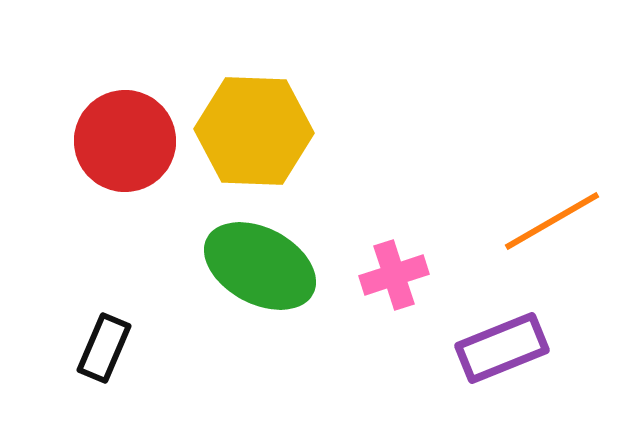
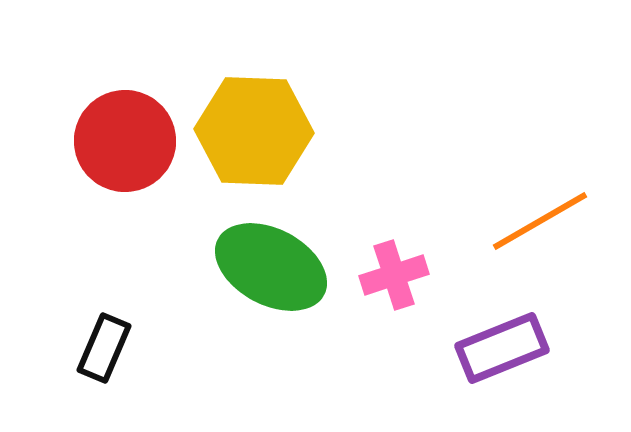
orange line: moved 12 px left
green ellipse: moved 11 px right, 1 px down
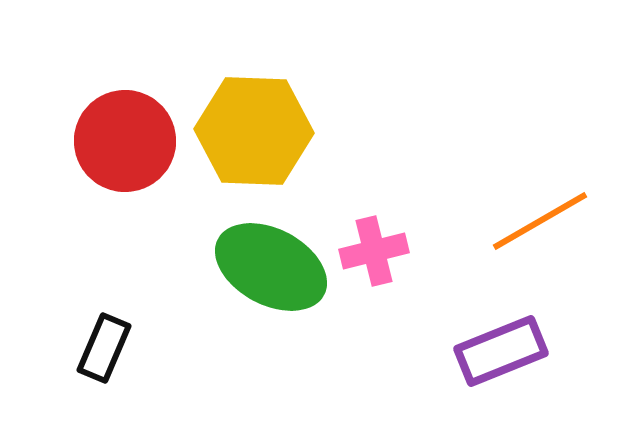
pink cross: moved 20 px left, 24 px up; rotated 4 degrees clockwise
purple rectangle: moved 1 px left, 3 px down
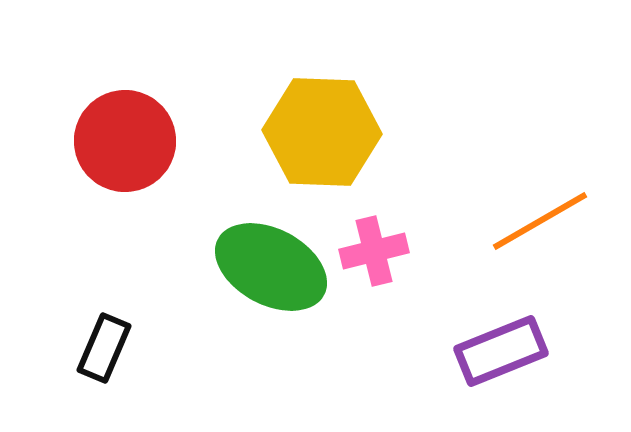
yellow hexagon: moved 68 px right, 1 px down
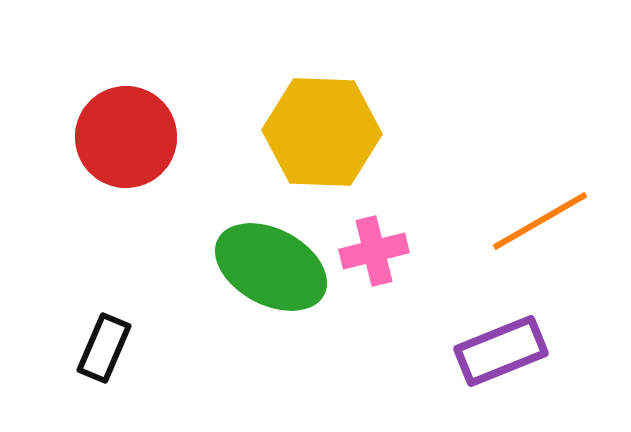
red circle: moved 1 px right, 4 px up
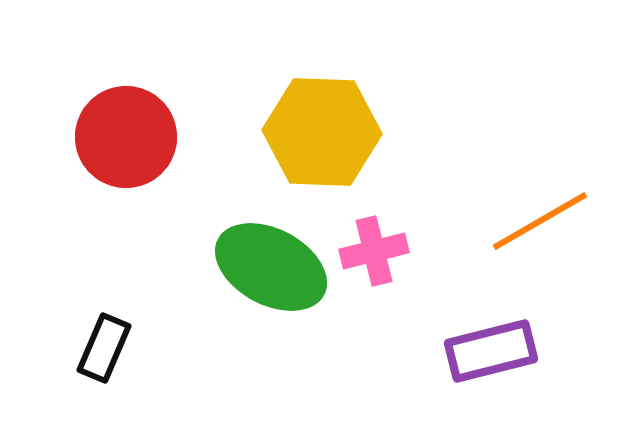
purple rectangle: moved 10 px left; rotated 8 degrees clockwise
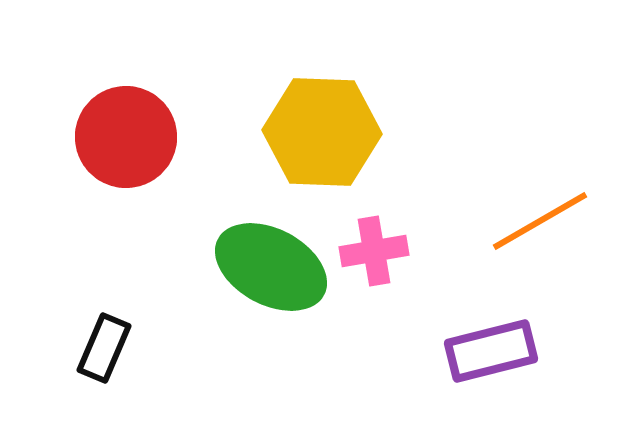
pink cross: rotated 4 degrees clockwise
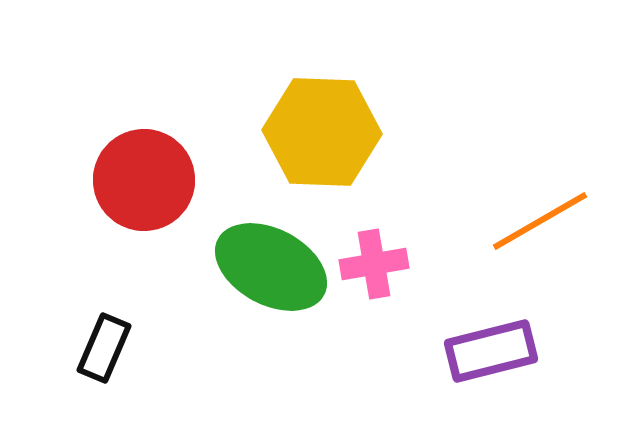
red circle: moved 18 px right, 43 px down
pink cross: moved 13 px down
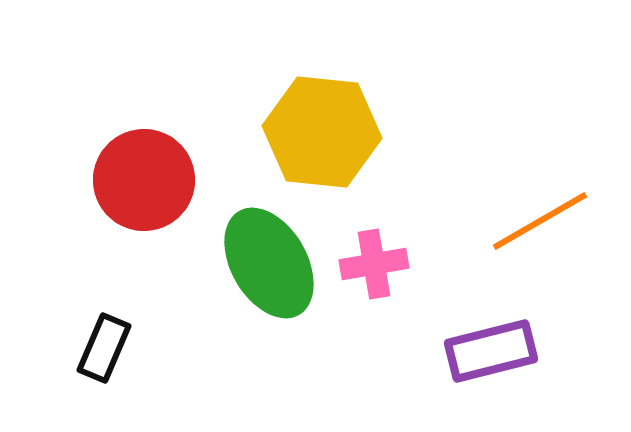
yellow hexagon: rotated 4 degrees clockwise
green ellipse: moved 2 px left, 4 px up; rotated 32 degrees clockwise
